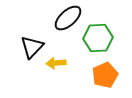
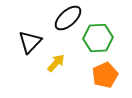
black triangle: moved 2 px left, 5 px up
yellow arrow: rotated 138 degrees clockwise
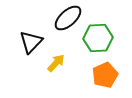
black triangle: moved 1 px right
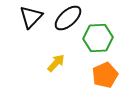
black triangle: moved 25 px up
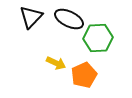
black ellipse: moved 1 px right, 1 px down; rotated 68 degrees clockwise
yellow arrow: rotated 72 degrees clockwise
orange pentagon: moved 21 px left
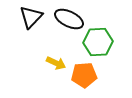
green hexagon: moved 4 px down
orange pentagon: rotated 20 degrees clockwise
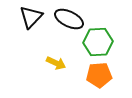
orange pentagon: moved 15 px right
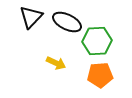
black ellipse: moved 2 px left, 3 px down
green hexagon: moved 1 px left, 1 px up
orange pentagon: moved 1 px right
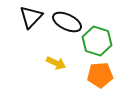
green hexagon: rotated 20 degrees clockwise
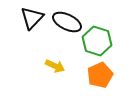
black triangle: moved 1 px right, 1 px down
yellow arrow: moved 1 px left, 3 px down
orange pentagon: rotated 20 degrees counterclockwise
